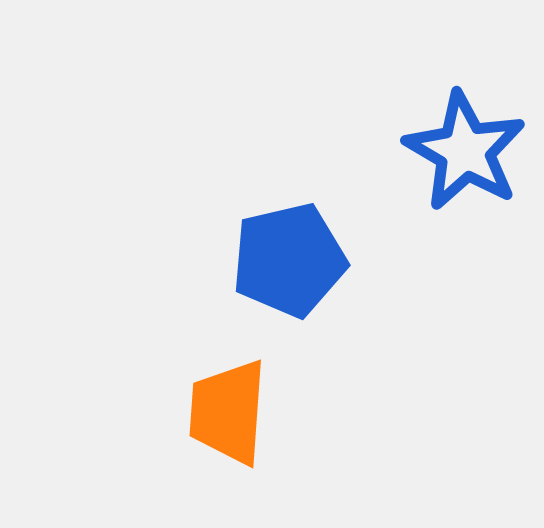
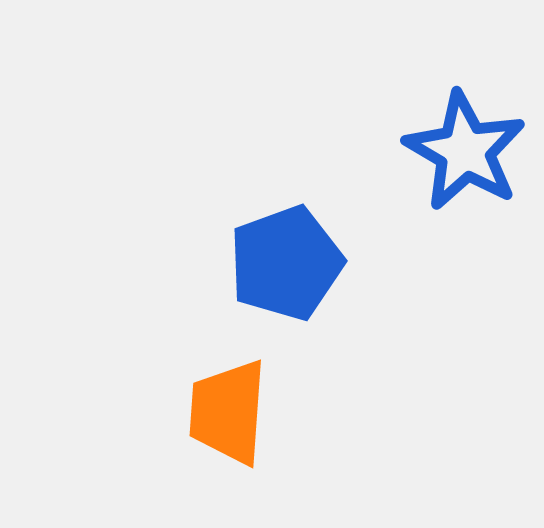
blue pentagon: moved 3 px left, 3 px down; rotated 7 degrees counterclockwise
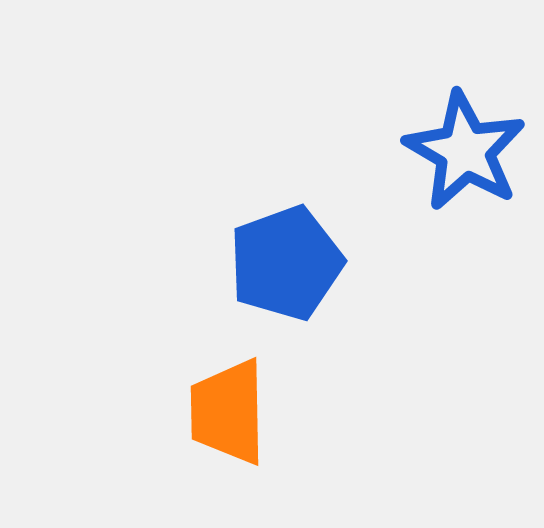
orange trapezoid: rotated 5 degrees counterclockwise
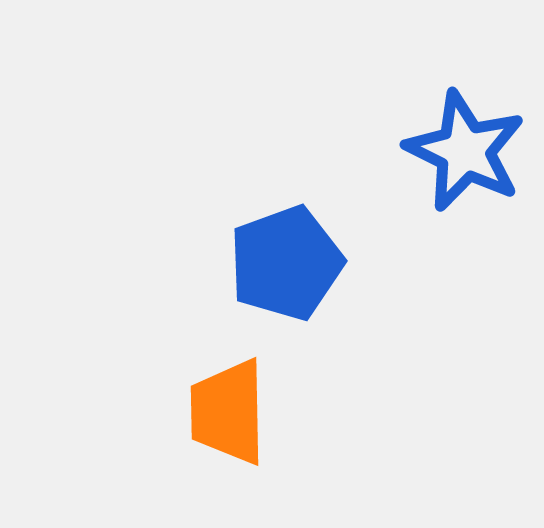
blue star: rotated 4 degrees counterclockwise
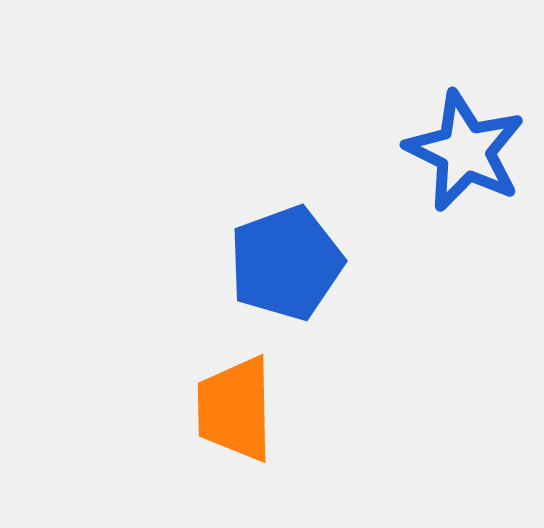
orange trapezoid: moved 7 px right, 3 px up
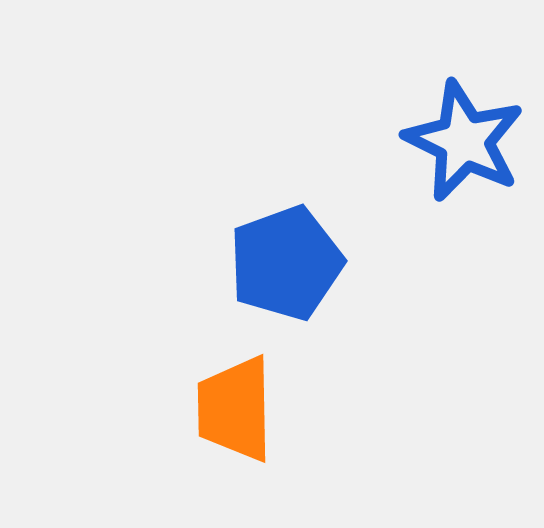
blue star: moved 1 px left, 10 px up
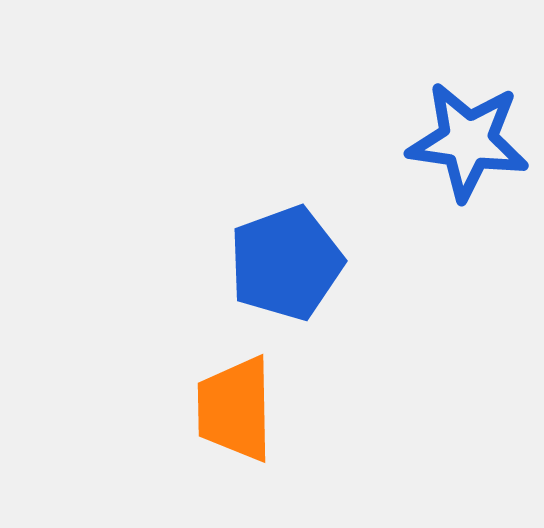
blue star: moved 4 px right; rotated 18 degrees counterclockwise
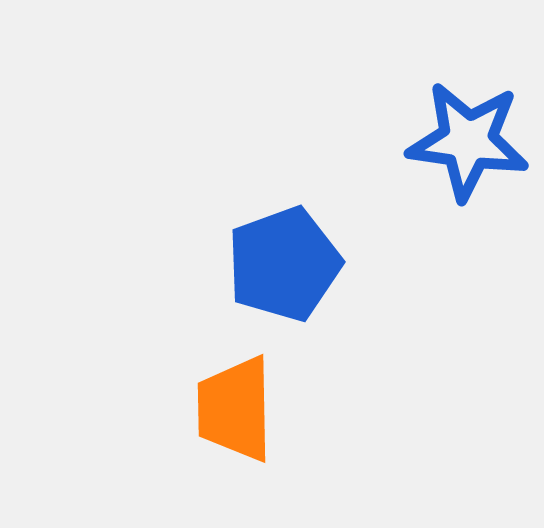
blue pentagon: moved 2 px left, 1 px down
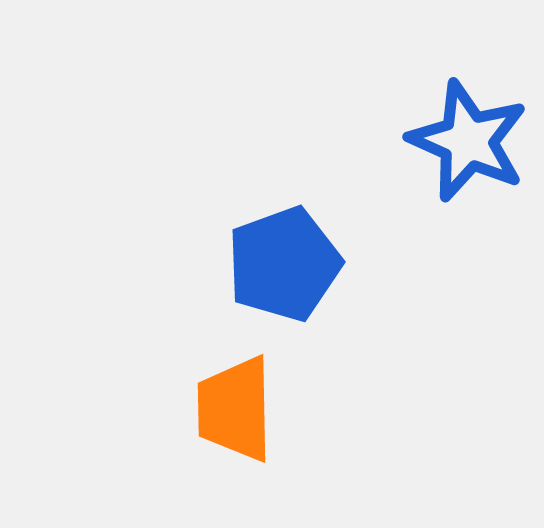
blue star: rotated 16 degrees clockwise
